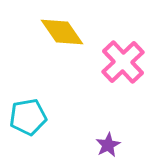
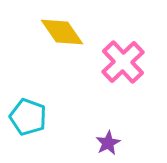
cyan pentagon: rotated 30 degrees clockwise
purple star: moved 2 px up
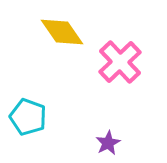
pink cross: moved 3 px left
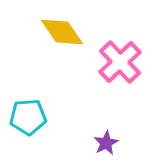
cyan pentagon: rotated 24 degrees counterclockwise
purple star: moved 2 px left
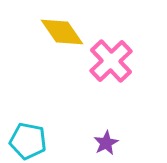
pink cross: moved 9 px left, 1 px up
cyan pentagon: moved 24 px down; rotated 15 degrees clockwise
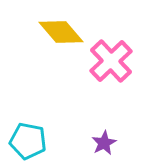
yellow diamond: moved 1 px left; rotated 6 degrees counterclockwise
purple star: moved 2 px left
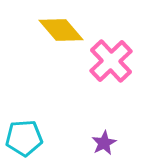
yellow diamond: moved 2 px up
cyan pentagon: moved 4 px left, 3 px up; rotated 15 degrees counterclockwise
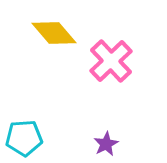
yellow diamond: moved 7 px left, 3 px down
purple star: moved 2 px right, 1 px down
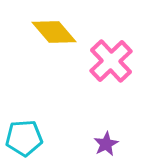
yellow diamond: moved 1 px up
